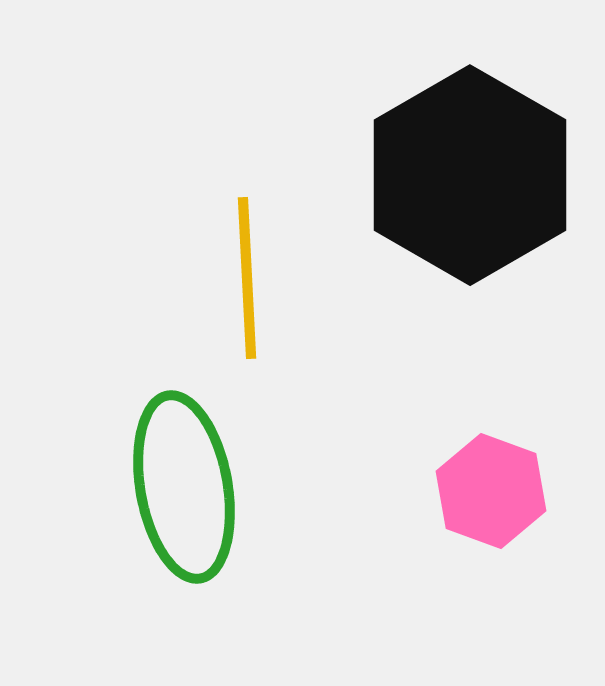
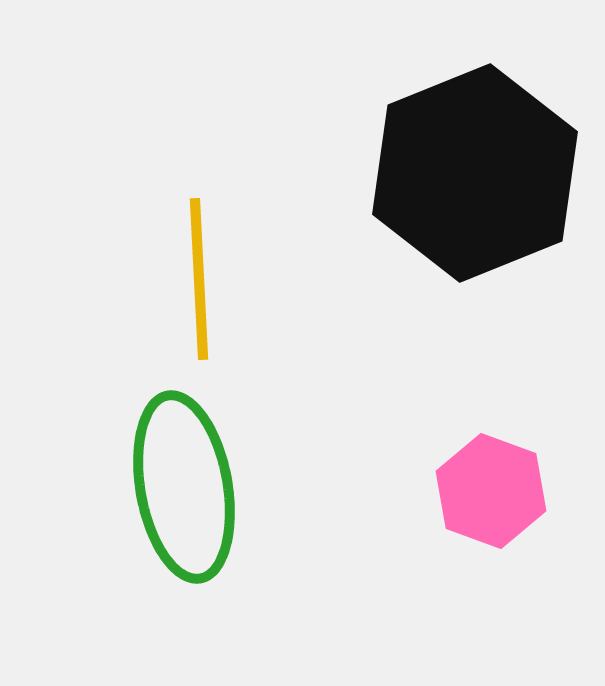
black hexagon: moved 5 px right, 2 px up; rotated 8 degrees clockwise
yellow line: moved 48 px left, 1 px down
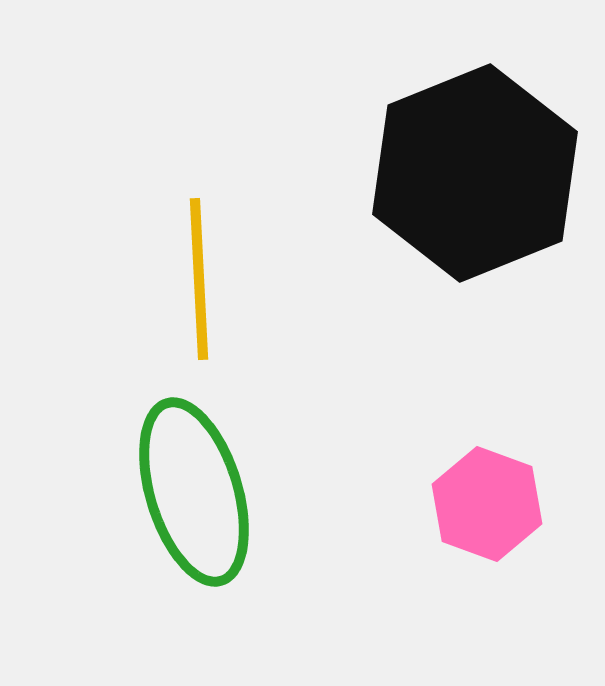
green ellipse: moved 10 px right, 5 px down; rotated 7 degrees counterclockwise
pink hexagon: moved 4 px left, 13 px down
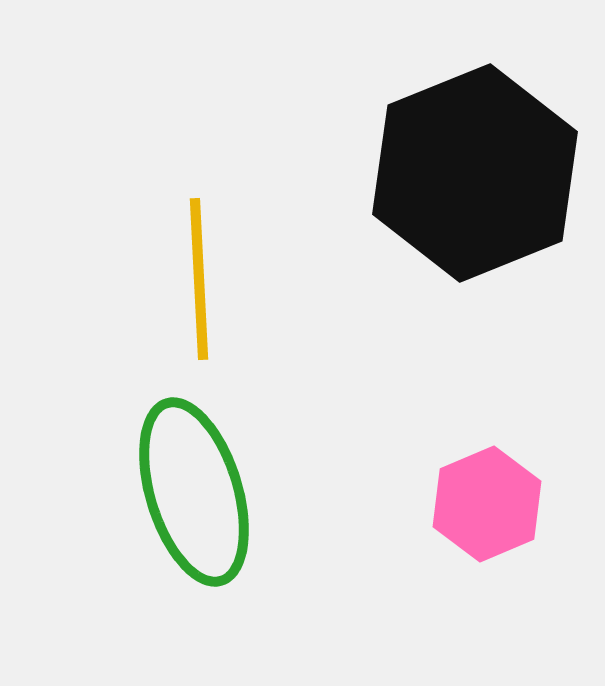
pink hexagon: rotated 17 degrees clockwise
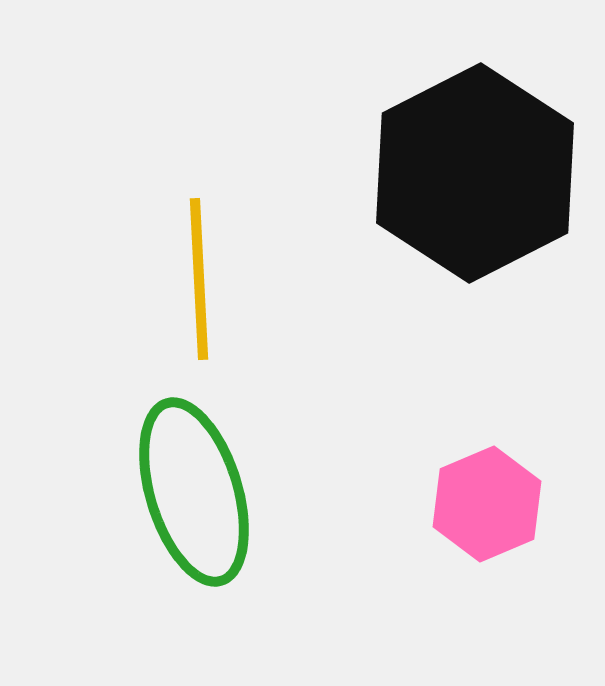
black hexagon: rotated 5 degrees counterclockwise
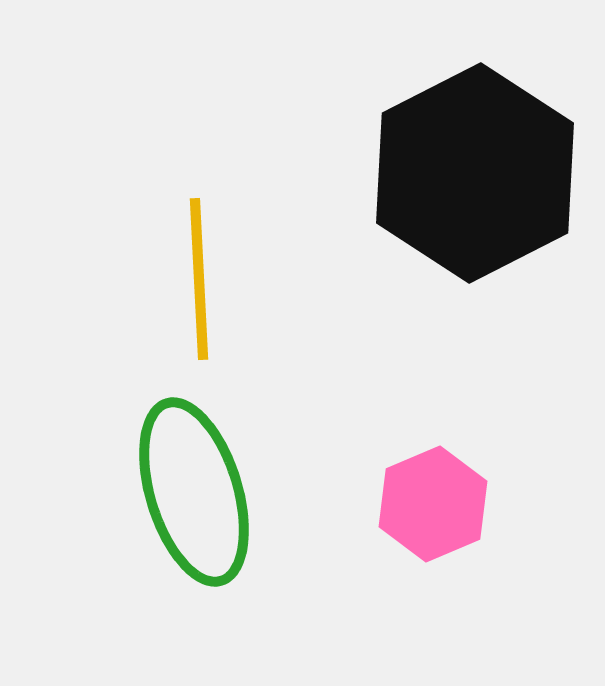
pink hexagon: moved 54 px left
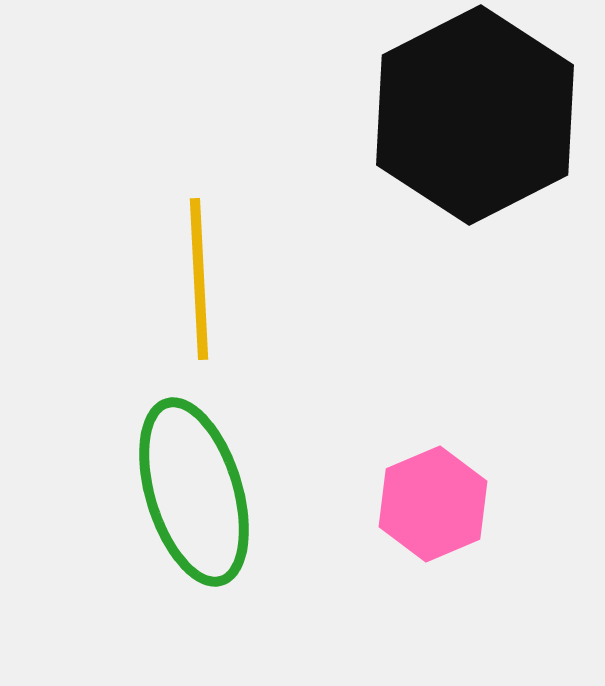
black hexagon: moved 58 px up
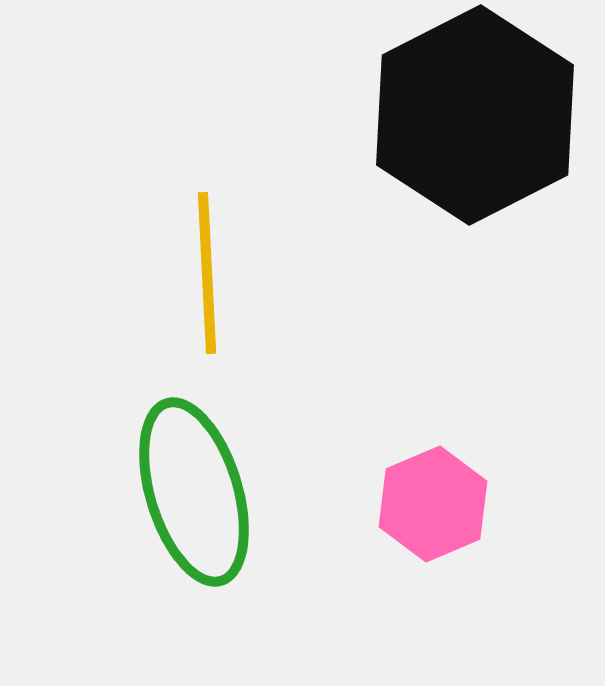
yellow line: moved 8 px right, 6 px up
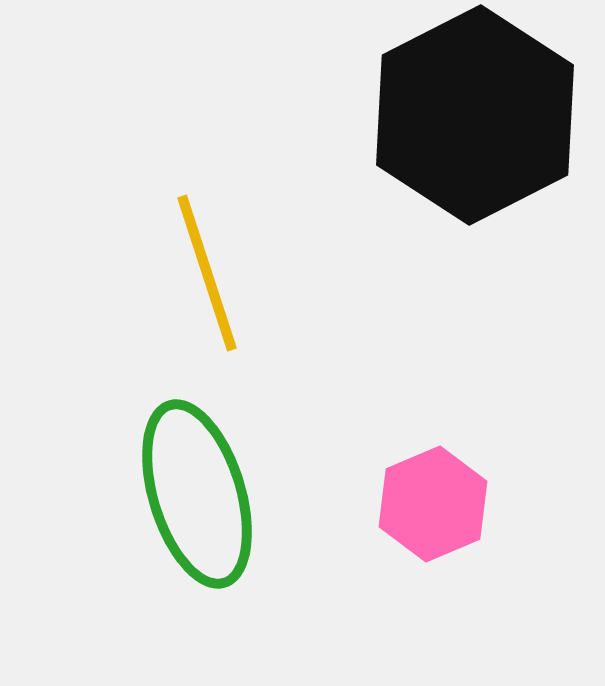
yellow line: rotated 15 degrees counterclockwise
green ellipse: moved 3 px right, 2 px down
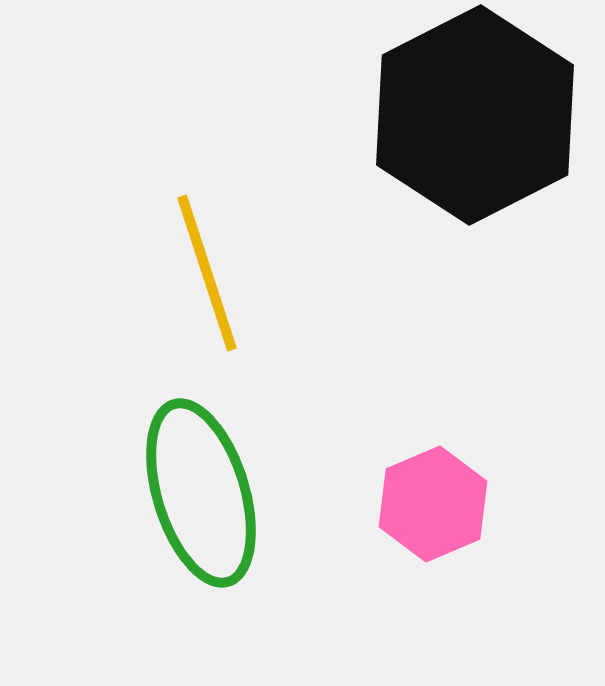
green ellipse: moved 4 px right, 1 px up
